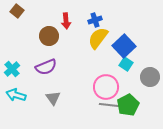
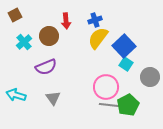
brown square: moved 2 px left, 4 px down; rotated 24 degrees clockwise
cyan cross: moved 12 px right, 27 px up
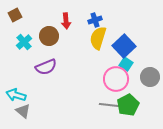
yellow semicircle: rotated 20 degrees counterclockwise
pink circle: moved 10 px right, 8 px up
gray triangle: moved 30 px left, 13 px down; rotated 14 degrees counterclockwise
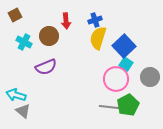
cyan cross: rotated 21 degrees counterclockwise
gray line: moved 2 px down
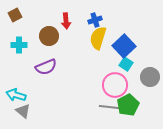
cyan cross: moved 5 px left, 3 px down; rotated 28 degrees counterclockwise
pink circle: moved 1 px left, 6 px down
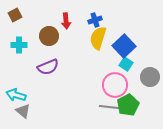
purple semicircle: moved 2 px right
